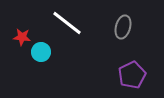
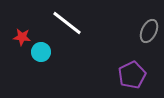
gray ellipse: moved 26 px right, 4 px down; rotated 10 degrees clockwise
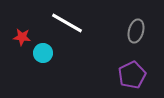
white line: rotated 8 degrees counterclockwise
gray ellipse: moved 13 px left; rotated 10 degrees counterclockwise
cyan circle: moved 2 px right, 1 px down
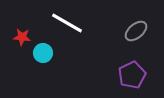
gray ellipse: rotated 35 degrees clockwise
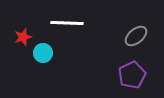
white line: rotated 28 degrees counterclockwise
gray ellipse: moved 5 px down
red star: moved 1 px right; rotated 24 degrees counterclockwise
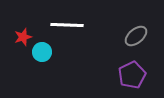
white line: moved 2 px down
cyan circle: moved 1 px left, 1 px up
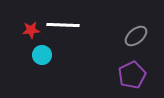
white line: moved 4 px left
red star: moved 8 px right, 7 px up; rotated 12 degrees clockwise
cyan circle: moved 3 px down
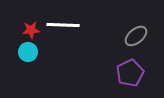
cyan circle: moved 14 px left, 3 px up
purple pentagon: moved 2 px left, 2 px up
